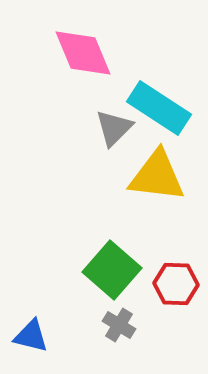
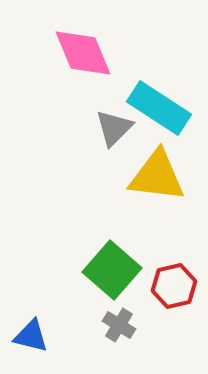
red hexagon: moved 2 px left, 2 px down; rotated 15 degrees counterclockwise
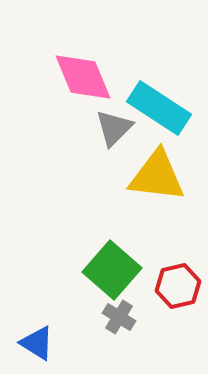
pink diamond: moved 24 px down
red hexagon: moved 4 px right
gray cross: moved 8 px up
blue triangle: moved 6 px right, 7 px down; rotated 18 degrees clockwise
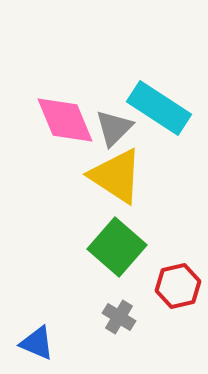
pink diamond: moved 18 px left, 43 px down
yellow triangle: moved 41 px left; rotated 26 degrees clockwise
green square: moved 5 px right, 23 px up
blue triangle: rotated 9 degrees counterclockwise
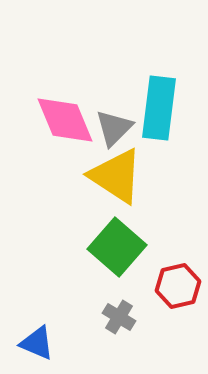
cyan rectangle: rotated 64 degrees clockwise
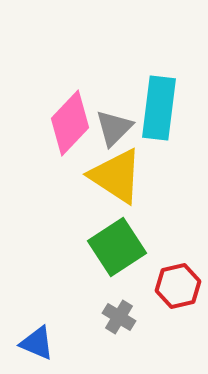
pink diamond: moved 5 px right, 3 px down; rotated 66 degrees clockwise
green square: rotated 16 degrees clockwise
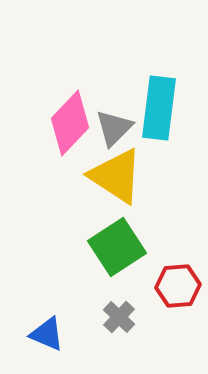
red hexagon: rotated 9 degrees clockwise
gray cross: rotated 12 degrees clockwise
blue triangle: moved 10 px right, 9 px up
